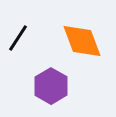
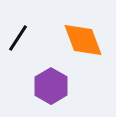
orange diamond: moved 1 px right, 1 px up
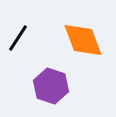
purple hexagon: rotated 12 degrees counterclockwise
